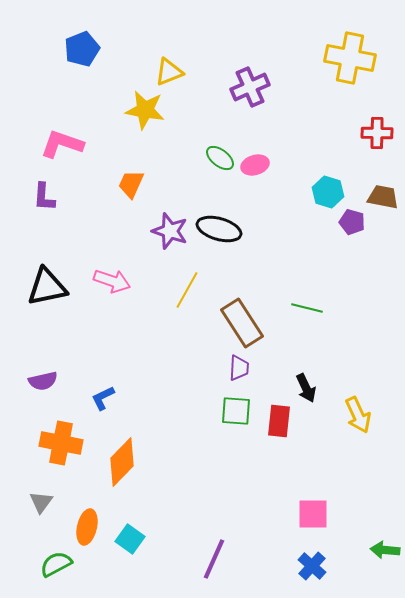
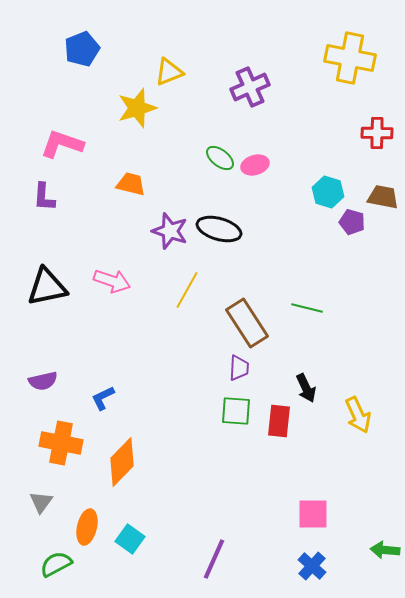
yellow star: moved 8 px left, 2 px up; rotated 27 degrees counterclockwise
orange trapezoid: rotated 80 degrees clockwise
brown rectangle: moved 5 px right
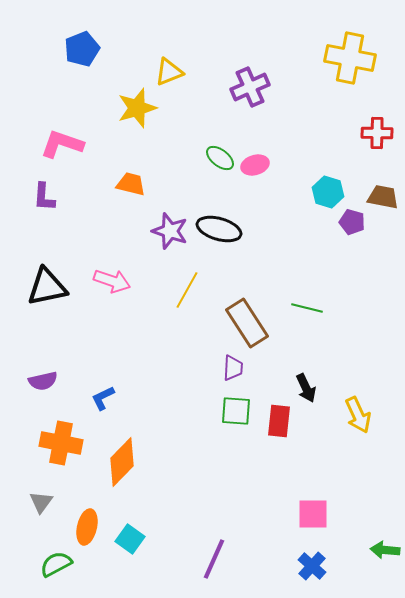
purple trapezoid: moved 6 px left
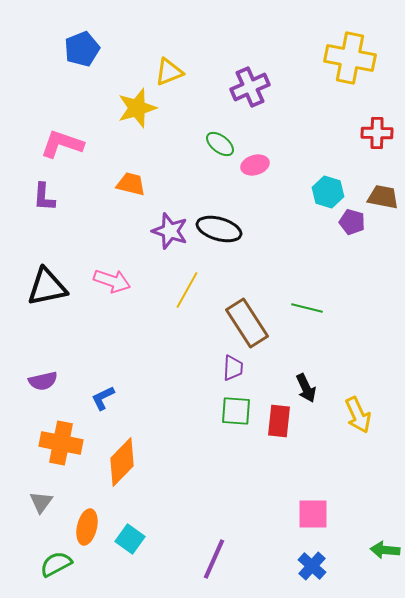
green ellipse: moved 14 px up
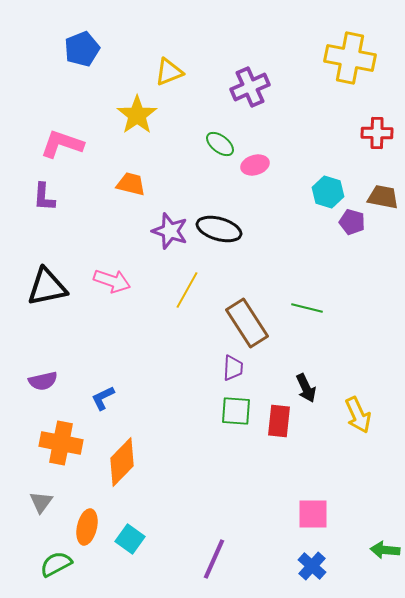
yellow star: moved 7 px down; rotated 18 degrees counterclockwise
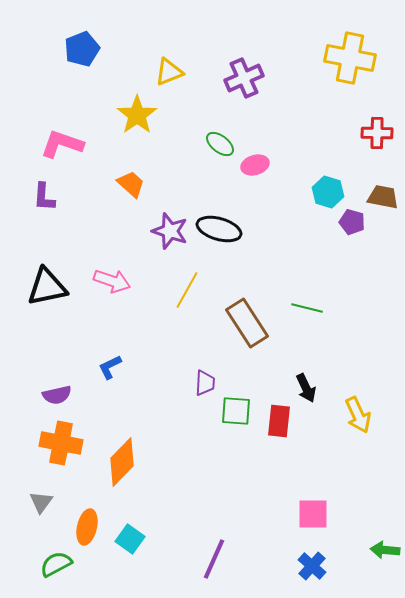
purple cross: moved 6 px left, 9 px up
orange trapezoid: rotated 28 degrees clockwise
purple trapezoid: moved 28 px left, 15 px down
purple semicircle: moved 14 px right, 14 px down
blue L-shape: moved 7 px right, 31 px up
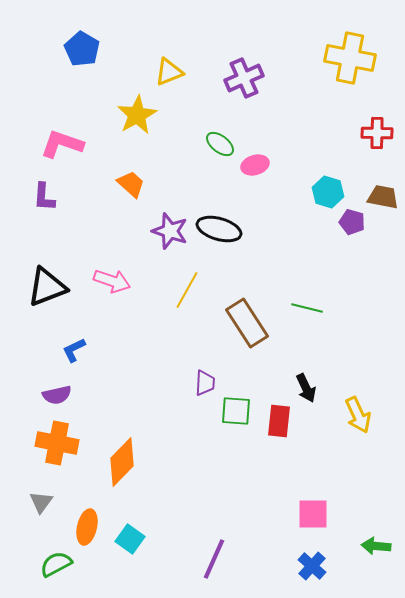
blue pentagon: rotated 20 degrees counterclockwise
yellow star: rotated 6 degrees clockwise
black triangle: rotated 9 degrees counterclockwise
blue L-shape: moved 36 px left, 17 px up
orange cross: moved 4 px left
green arrow: moved 9 px left, 4 px up
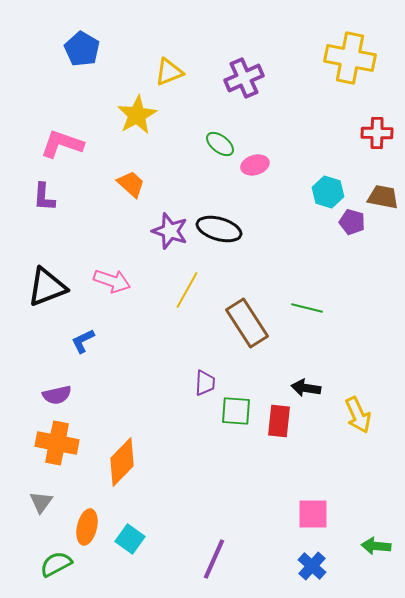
blue L-shape: moved 9 px right, 9 px up
black arrow: rotated 124 degrees clockwise
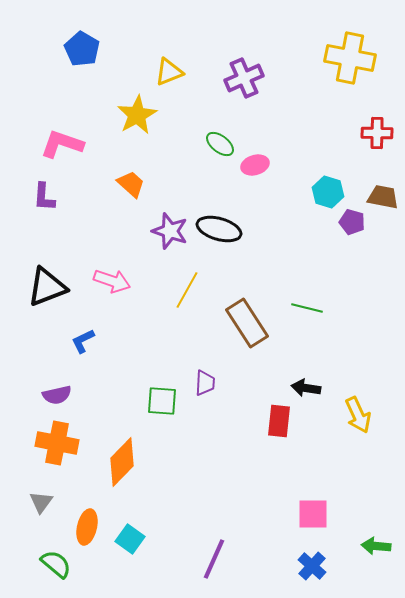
green square: moved 74 px left, 10 px up
green semicircle: rotated 68 degrees clockwise
